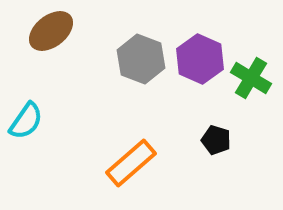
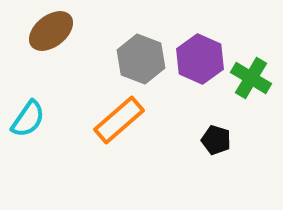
cyan semicircle: moved 2 px right, 2 px up
orange rectangle: moved 12 px left, 43 px up
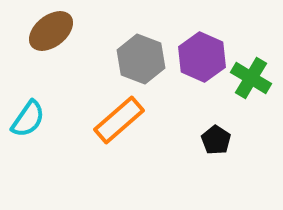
purple hexagon: moved 2 px right, 2 px up
black pentagon: rotated 16 degrees clockwise
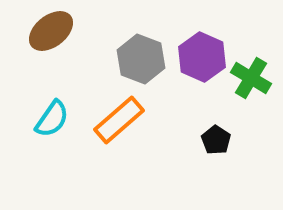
cyan semicircle: moved 24 px right
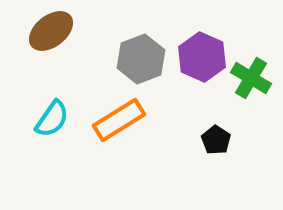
gray hexagon: rotated 18 degrees clockwise
orange rectangle: rotated 9 degrees clockwise
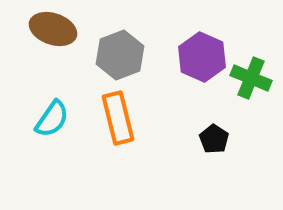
brown ellipse: moved 2 px right, 2 px up; rotated 57 degrees clockwise
gray hexagon: moved 21 px left, 4 px up
green cross: rotated 9 degrees counterclockwise
orange rectangle: moved 1 px left, 2 px up; rotated 72 degrees counterclockwise
black pentagon: moved 2 px left, 1 px up
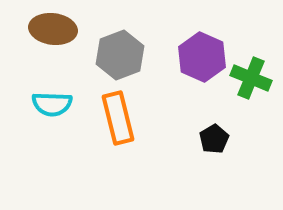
brown ellipse: rotated 12 degrees counterclockwise
cyan semicircle: moved 15 px up; rotated 57 degrees clockwise
black pentagon: rotated 8 degrees clockwise
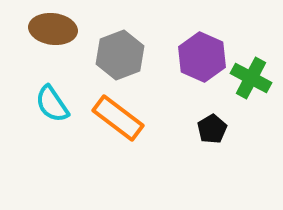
green cross: rotated 6 degrees clockwise
cyan semicircle: rotated 54 degrees clockwise
orange rectangle: rotated 39 degrees counterclockwise
black pentagon: moved 2 px left, 10 px up
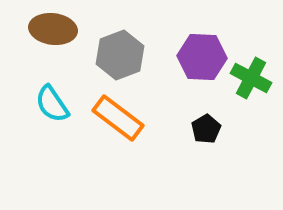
purple hexagon: rotated 21 degrees counterclockwise
black pentagon: moved 6 px left
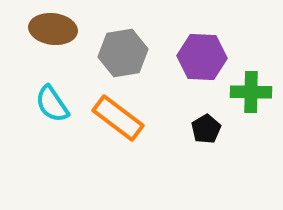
gray hexagon: moved 3 px right, 2 px up; rotated 12 degrees clockwise
green cross: moved 14 px down; rotated 27 degrees counterclockwise
